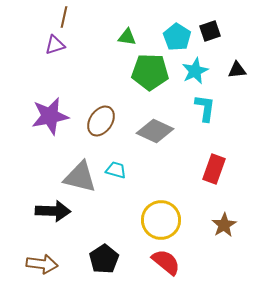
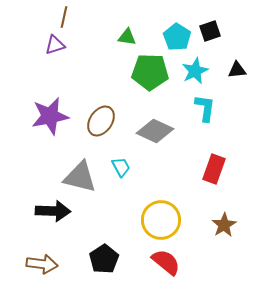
cyan trapezoid: moved 5 px right, 3 px up; rotated 45 degrees clockwise
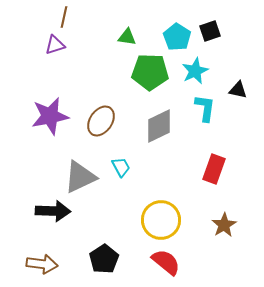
black triangle: moved 1 px right, 20 px down; rotated 18 degrees clockwise
gray diamond: moved 4 px right, 5 px up; rotated 51 degrees counterclockwise
gray triangle: rotated 39 degrees counterclockwise
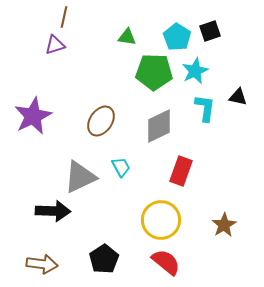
green pentagon: moved 4 px right
black triangle: moved 7 px down
purple star: moved 17 px left; rotated 15 degrees counterclockwise
red rectangle: moved 33 px left, 2 px down
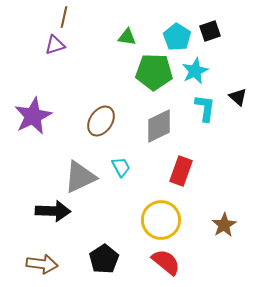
black triangle: rotated 30 degrees clockwise
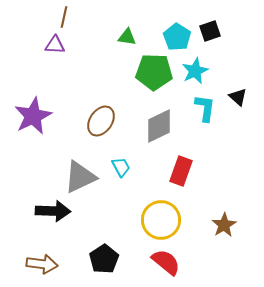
purple triangle: rotated 20 degrees clockwise
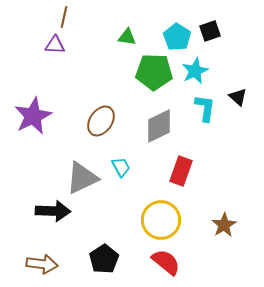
gray triangle: moved 2 px right, 1 px down
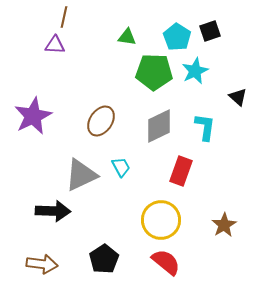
cyan L-shape: moved 19 px down
gray triangle: moved 1 px left, 3 px up
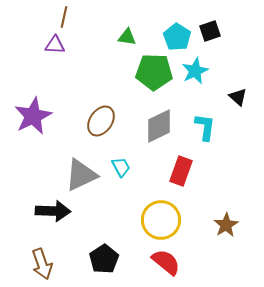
brown star: moved 2 px right
brown arrow: rotated 64 degrees clockwise
